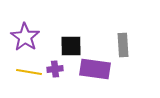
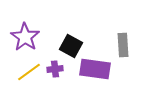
black square: rotated 30 degrees clockwise
yellow line: rotated 45 degrees counterclockwise
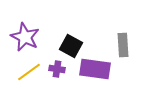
purple star: rotated 8 degrees counterclockwise
purple cross: moved 2 px right; rotated 14 degrees clockwise
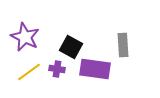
black square: moved 1 px down
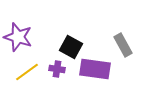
purple star: moved 7 px left; rotated 8 degrees counterclockwise
gray rectangle: rotated 25 degrees counterclockwise
yellow line: moved 2 px left
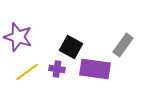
gray rectangle: rotated 65 degrees clockwise
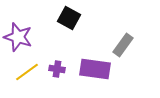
black square: moved 2 px left, 29 px up
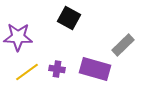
purple star: rotated 16 degrees counterclockwise
gray rectangle: rotated 10 degrees clockwise
purple rectangle: rotated 8 degrees clockwise
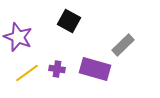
black square: moved 3 px down
purple star: rotated 20 degrees clockwise
yellow line: moved 1 px down
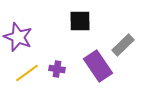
black square: moved 11 px right; rotated 30 degrees counterclockwise
purple rectangle: moved 3 px right, 3 px up; rotated 40 degrees clockwise
